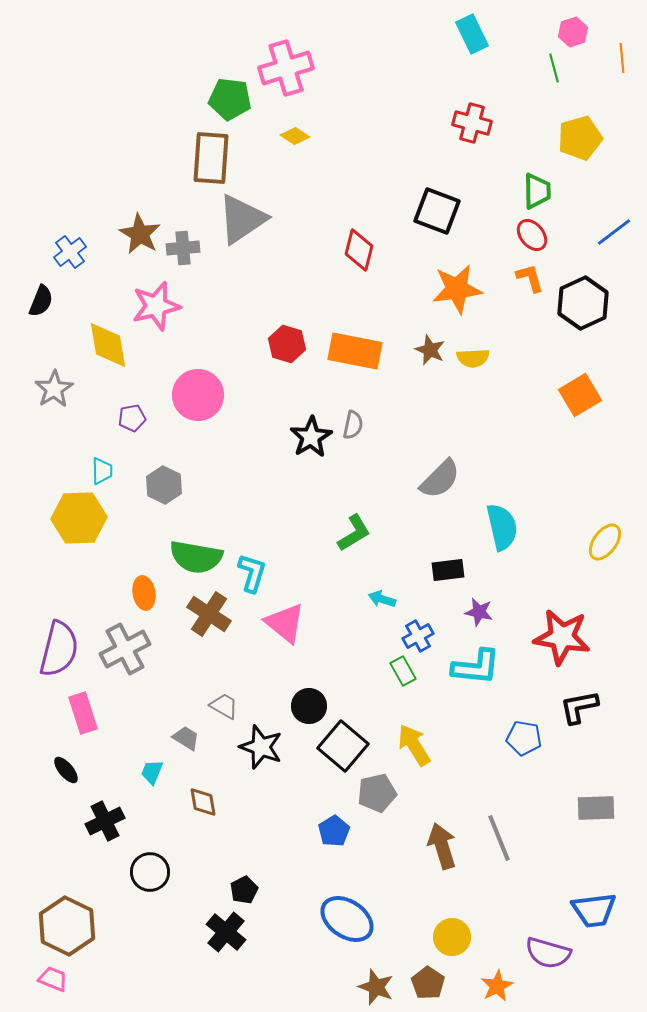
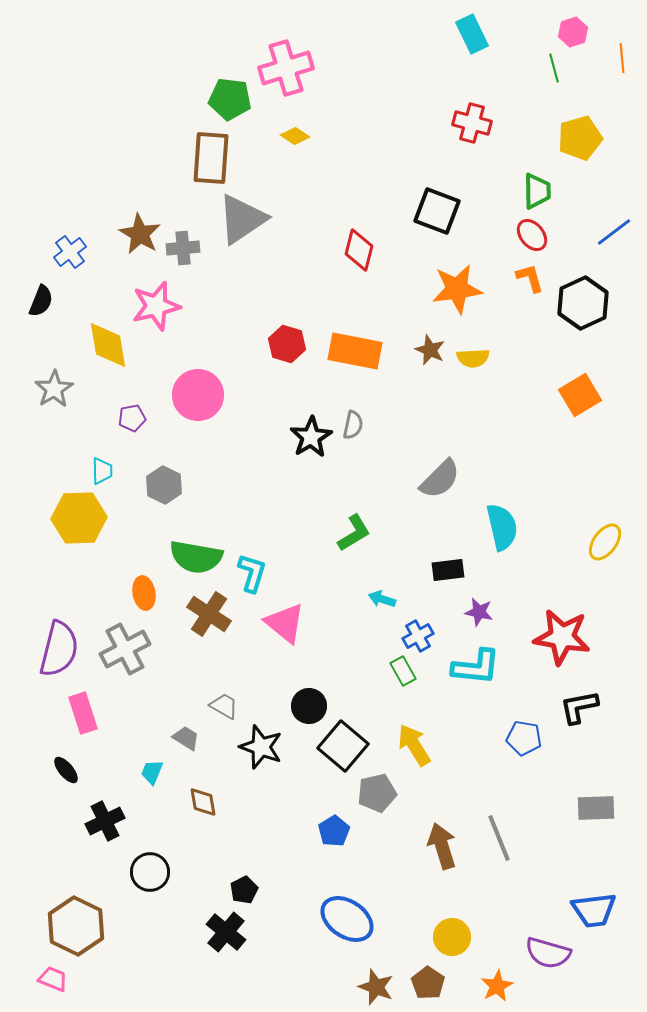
brown hexagon at (67, 926): moved 9 px right
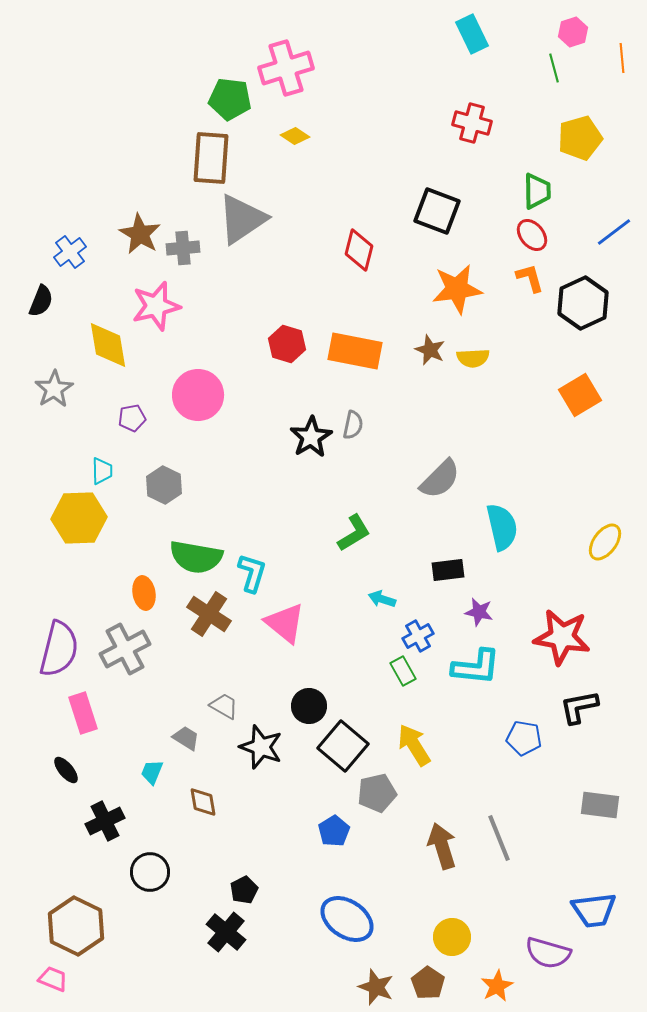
gray rectangle at (596, 808): moved 4 px right, 3 px up; rotated 9 degrees clockwise
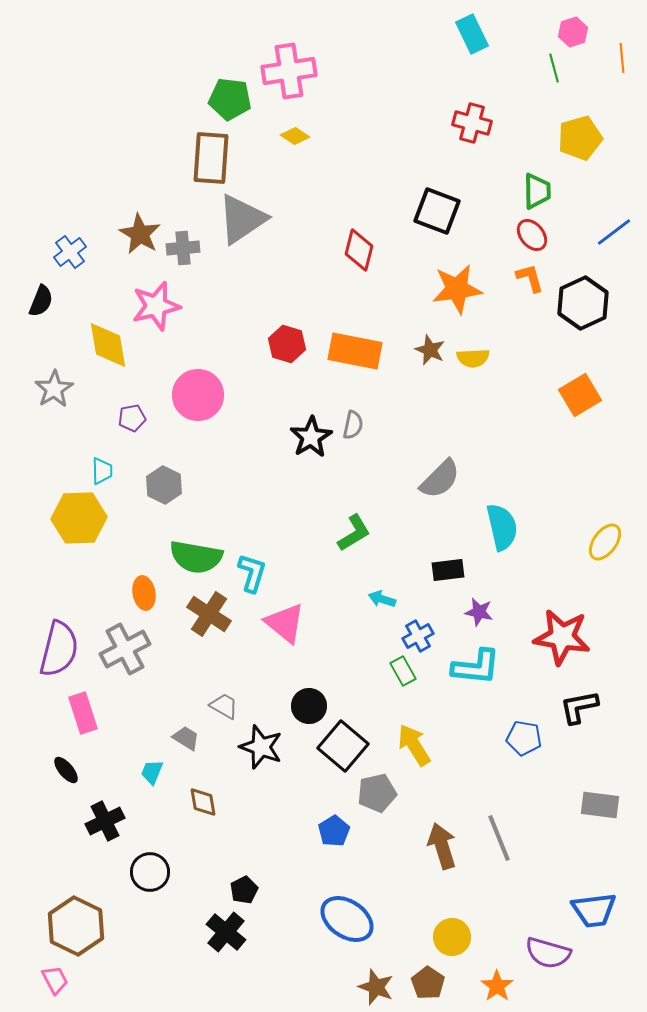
pink cross at (286, 68): moved 3 px right, 3 px down; rotated 8 degrees clockwise
pink trapezoid at (53, 979): moved 2 px right, 1 px down; rotated 40 degrees clockwise
orange star at (497, 986): rotated 8 degrees counterclockwise
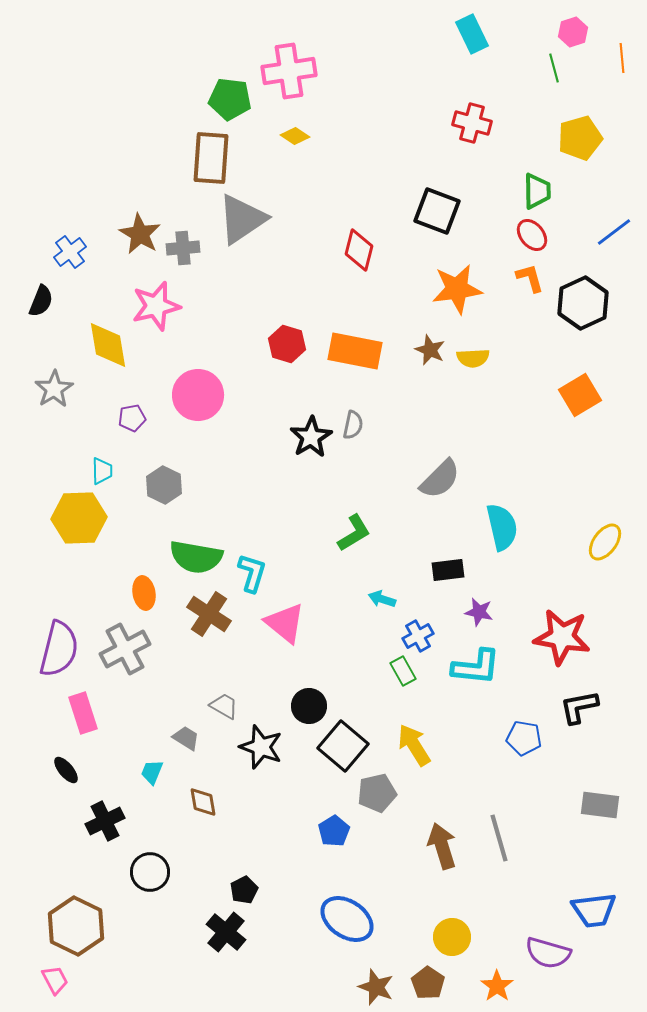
gray line at (499, 838): rotated 6 degrees clockwise
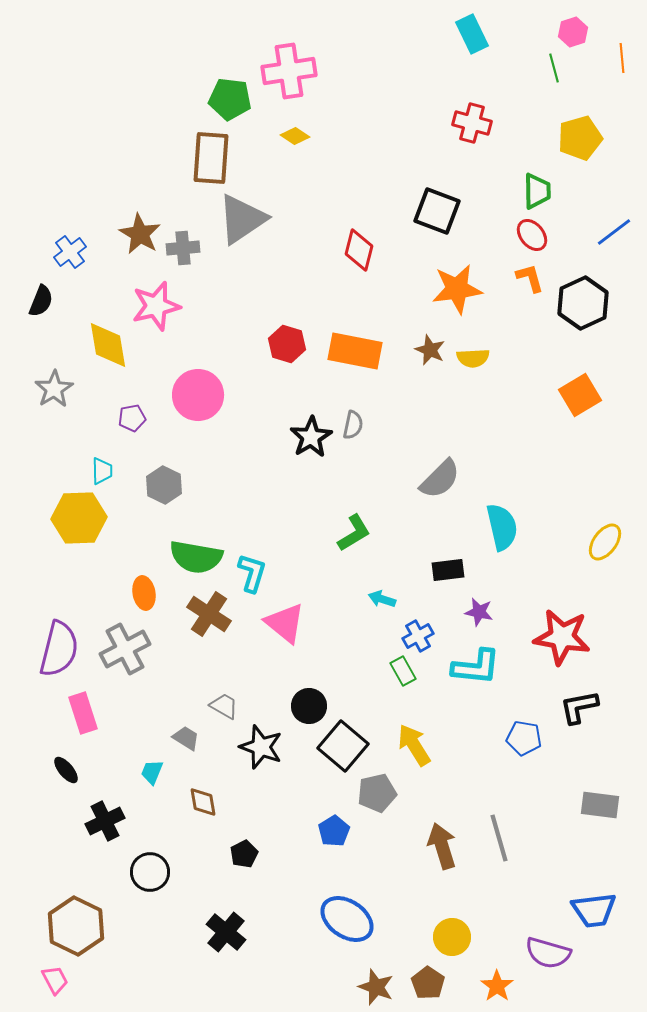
black pentagon at (244, 890): moved 36 px up
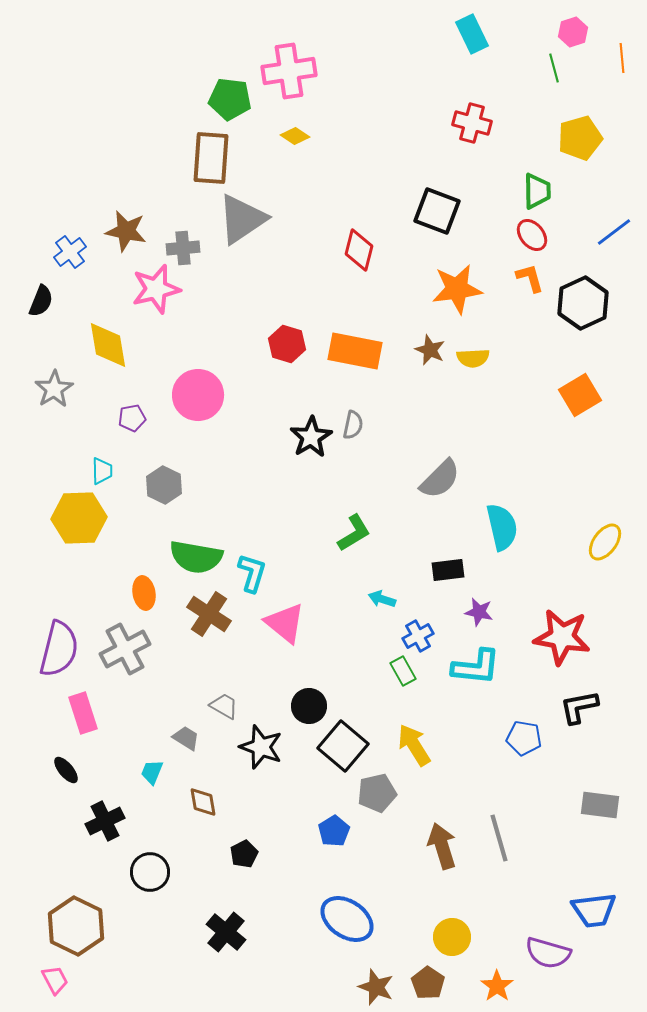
brown star at (140, 234): moved 14 px left, 3 px up; rotated 18 degrees counterclockwise
pink star at (156, 306): moved 17 px up
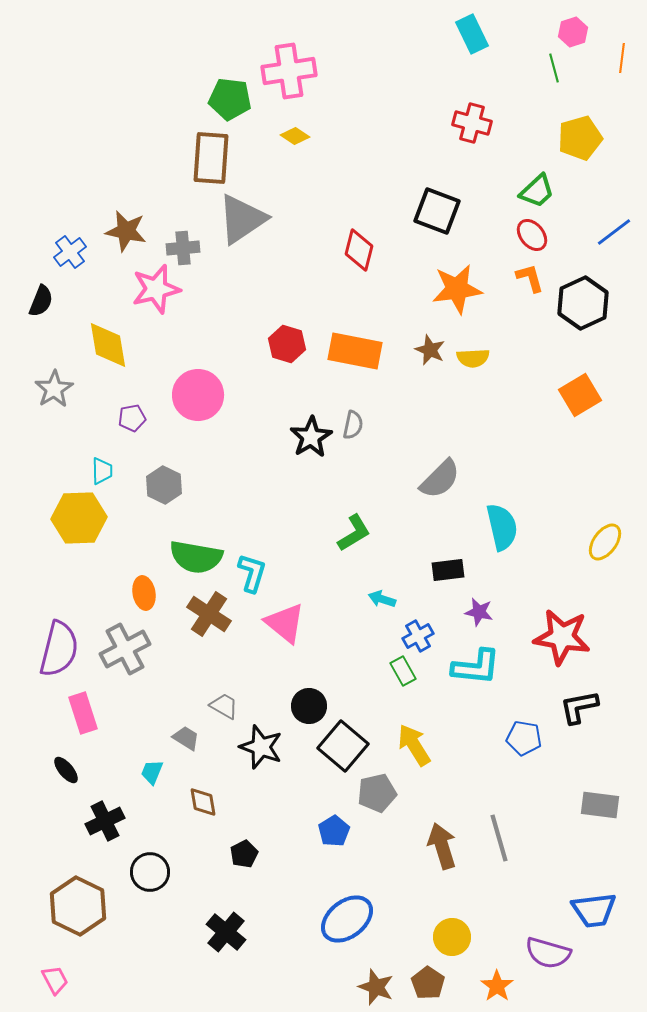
orange line at (622, 58): rotated 12 degrees clockwise
green trapezoid at (537, 191): rotated 48 degrees clockwise
blue ellipse at (347, 919): rotated 72 degrees counterclockwise
brown hexagon at (76, 926): moved 2 px right, 20 px up
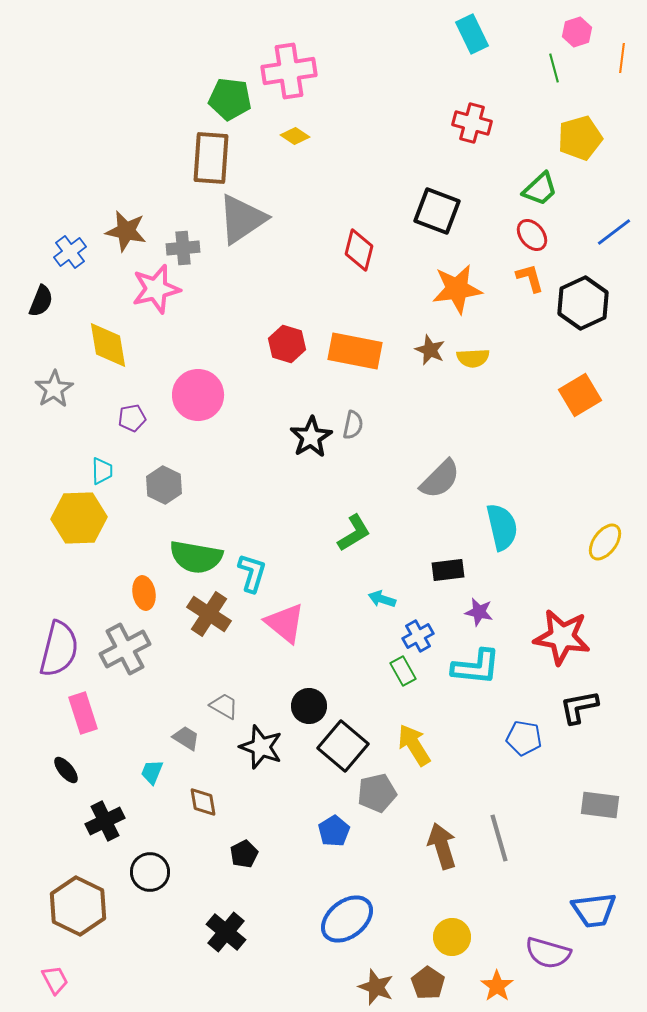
pink hexagon at (573, 32): moved 4 px right
green trapezoid at (537, 191): moved 3 px right, 2 px up
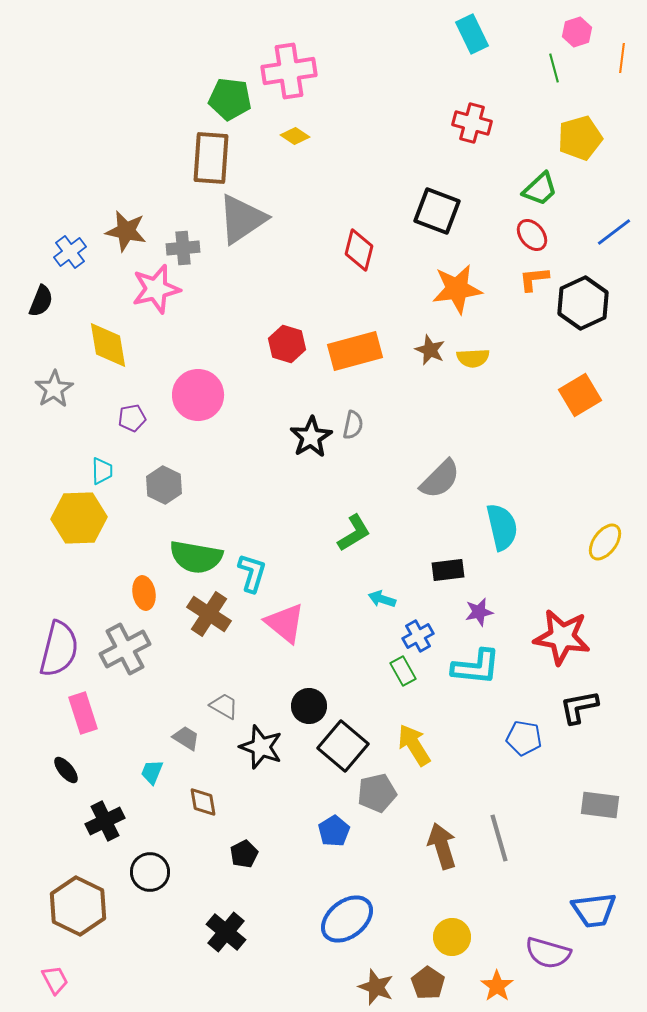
orange L-shape at (530, 278): moved 4 px right, 1 px down; rotated 80 degrees counterclockwise
orange rectangle at (355, 351): rotated 26 degrees counterclockwise
purple star at (479, 612): rotated 24 degrees counterclockwise
